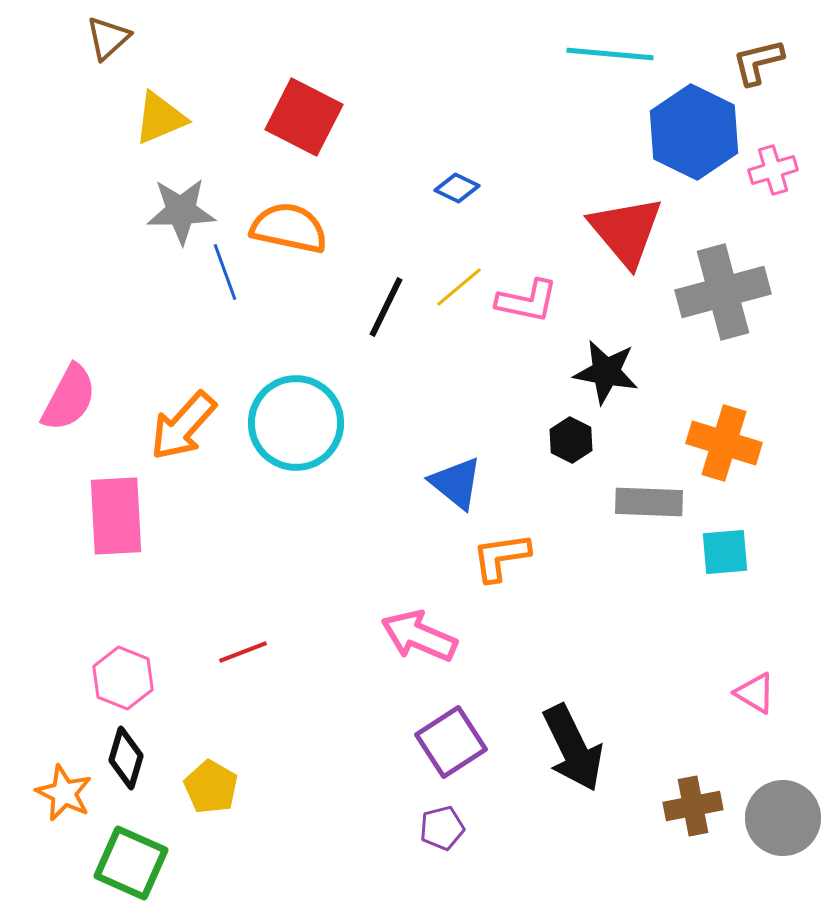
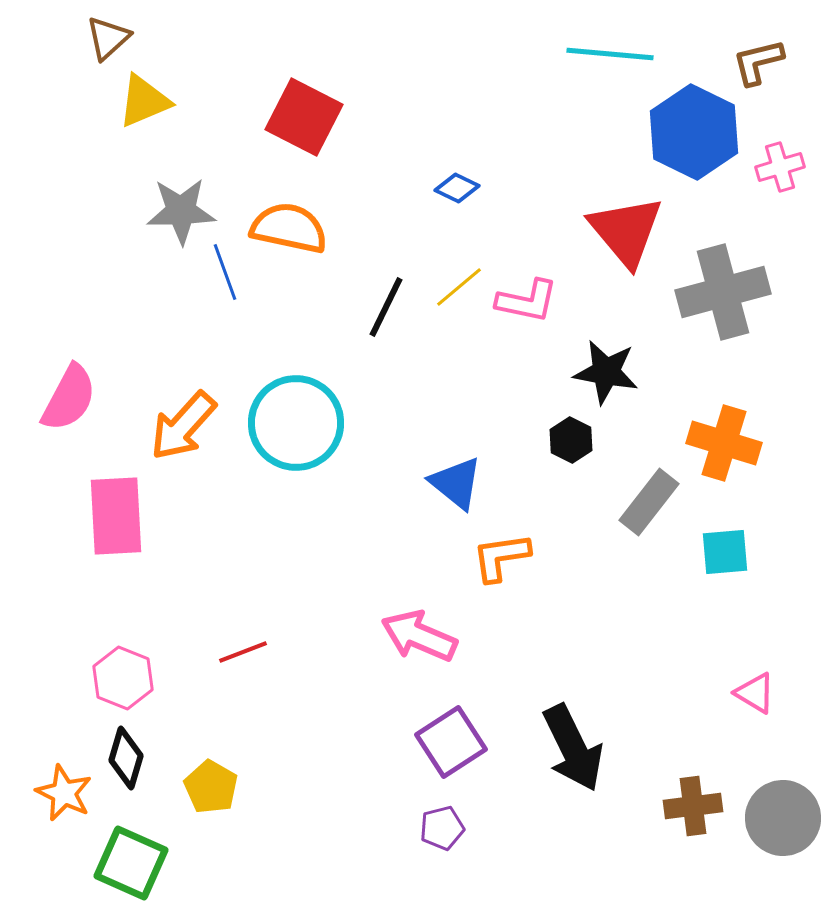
yellow triangle: moved 16 px left, 17 px up
pink cross: moved 7 px right, 3 px up
gray rectangle: rotated 54 degrees counterclockwise
brown cross: rotated 4 degrees clockwise
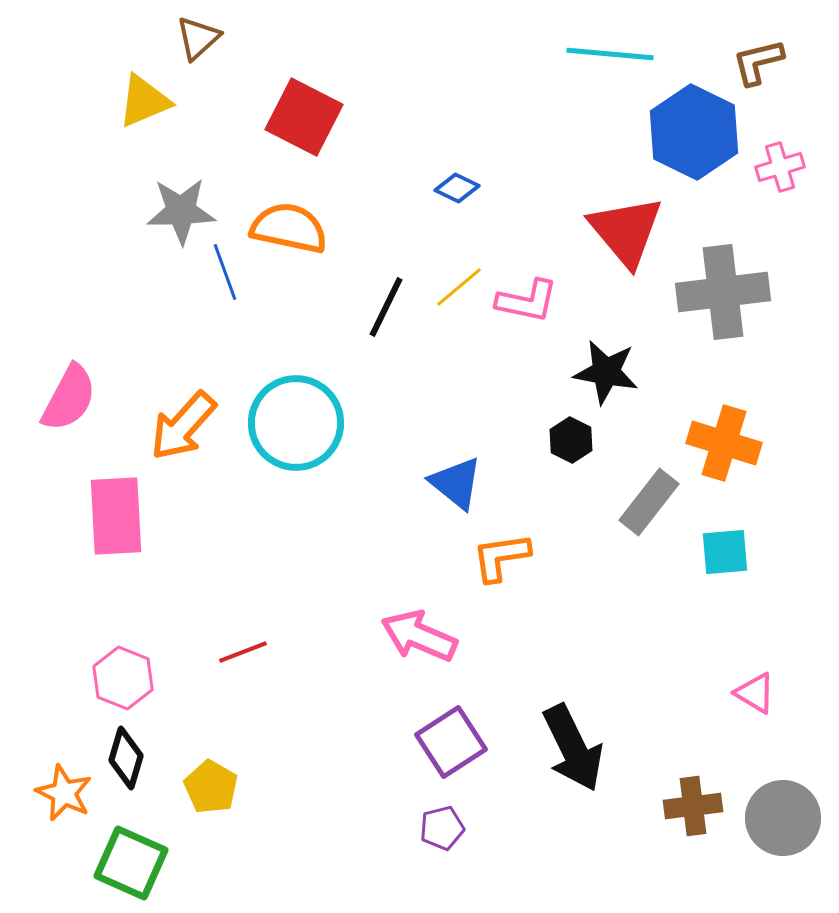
brown triangle: moved 90 px right
gray cross: rotated 8 degrees clockwise
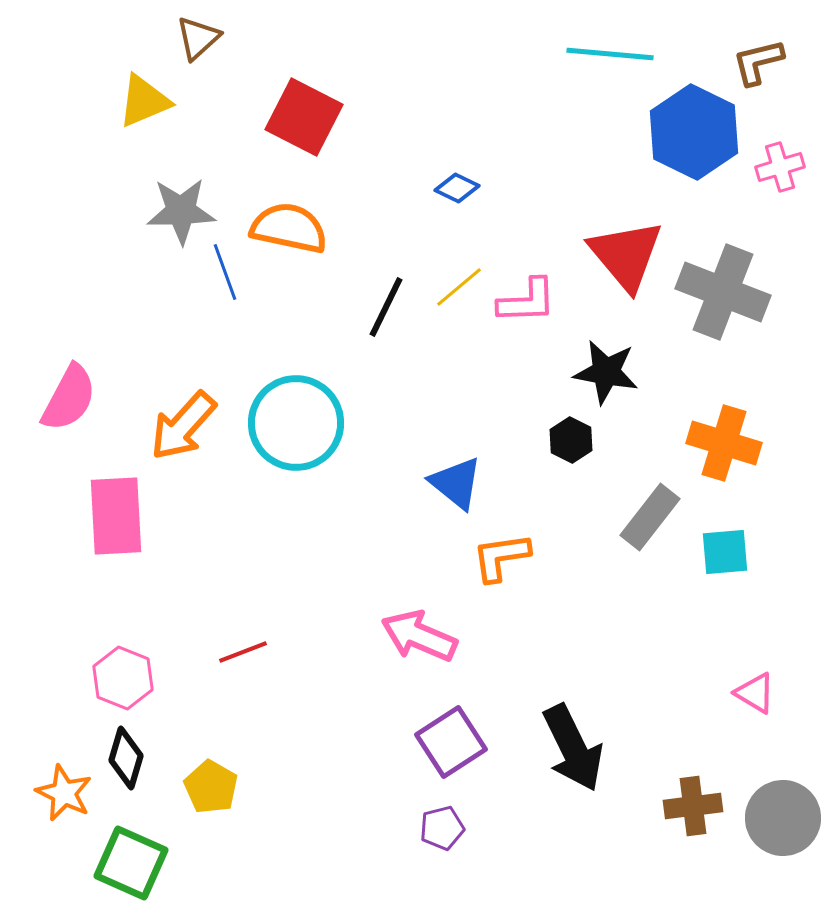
red triangle: moved 24 px down
gray cross: rotated 28 degrees clockwise
pink L-shape: rotated 14 degrees counterclockwise
gray rectangle: moved 1 px right, 15 px down
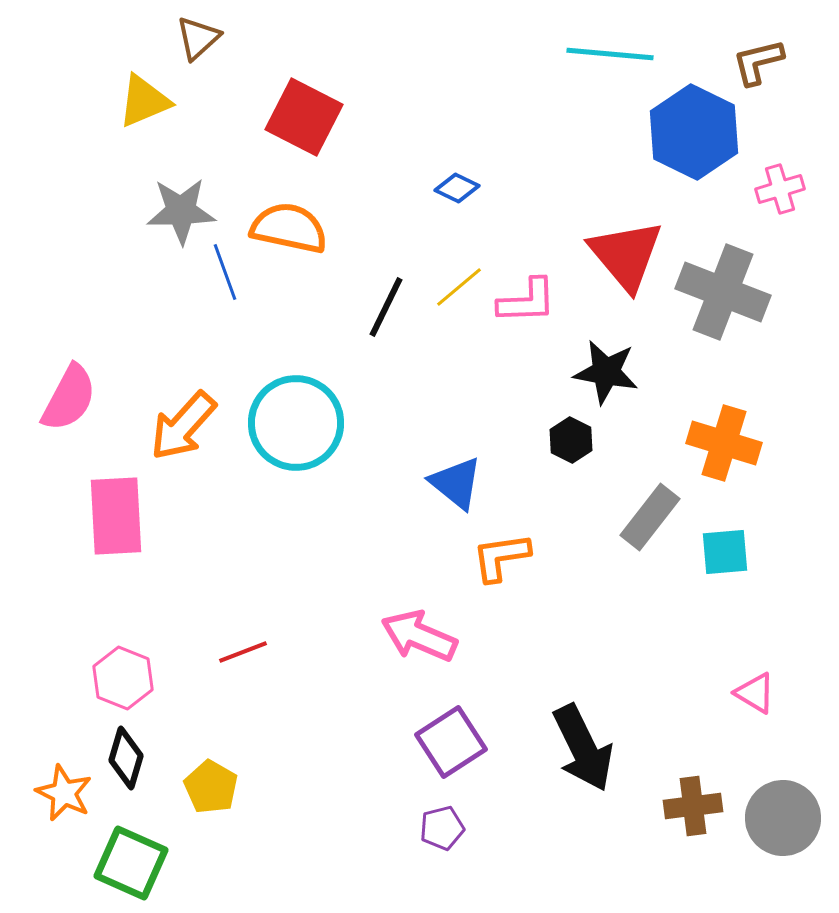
pink cross: moved 22 px down
black arrow: moved 10 px right
